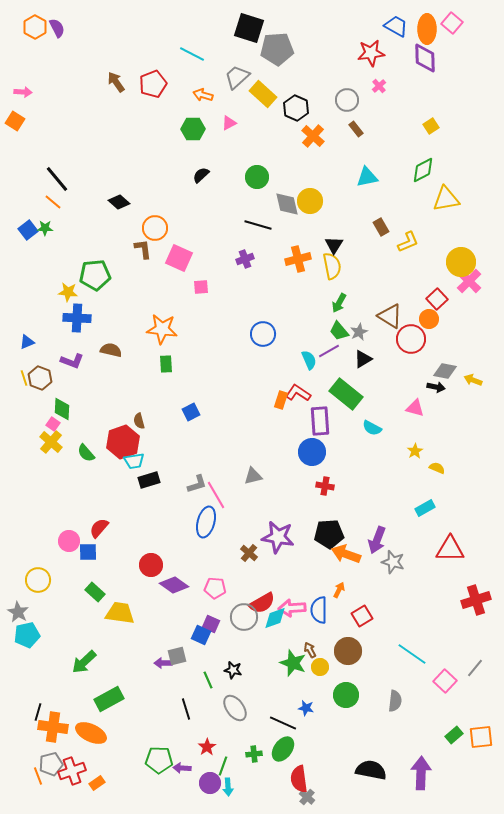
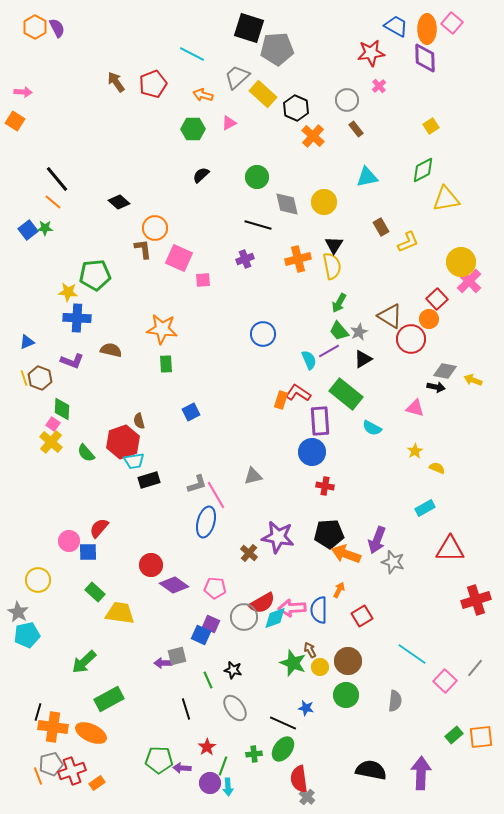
yellow circle at (310, 201): moved 14 px right, 1 px down
pink square at (201, 287): moved 2 px right, 7 px up
brown circle at (348, 651): moved 10 px down
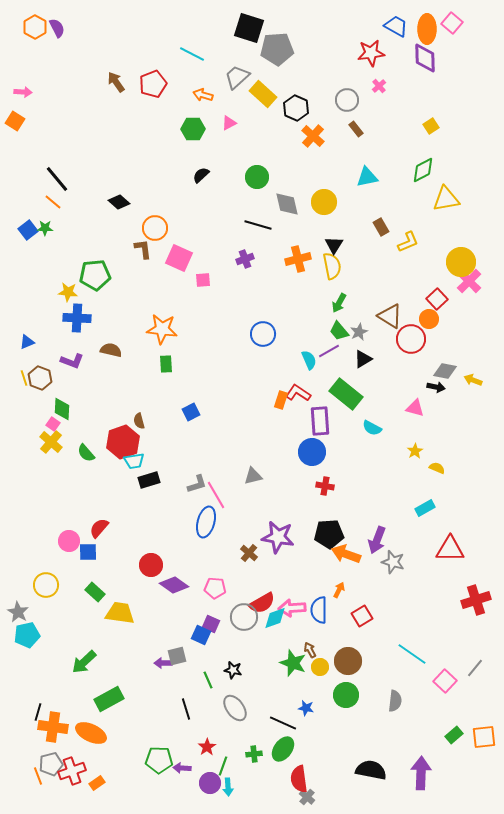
yellow circle at (38, 580): moved 8 px right, 5 px down
orange square at (481, 737): moved 3 px right
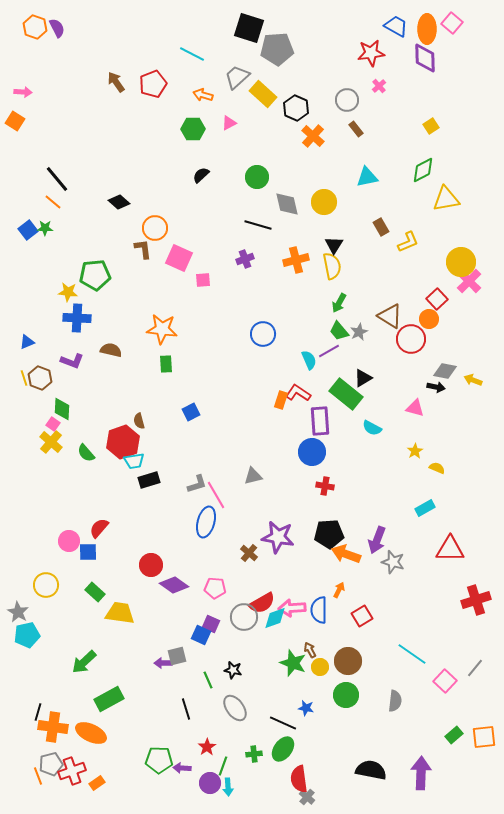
orange hexagon at (35, 27): rotated 10 degrees counterclockwise
orange cross at (298, 259): moved 2 px left, 1 px down
black triangle at (363, 359): moved 19 px down
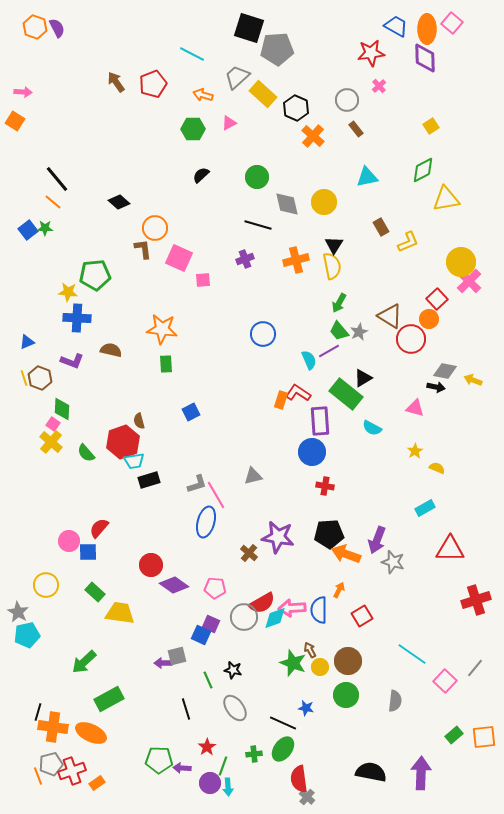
black semicircle at (371, 770): moved 2 px down
